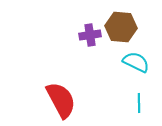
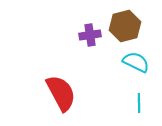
brown hexagon: moved 4 px right, 1 px up; rotated 20 degrees counterclockwise
red semicircle: moved 7 px up
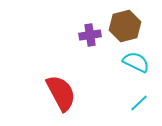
cyan line: rotated 48 degrees clockwise
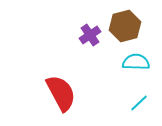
purple cross: rotated 25 degrees counterclockwise
cyan semicircle: rotated 24 degrees counterclockwise
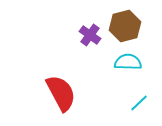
purple cross: rotated 20 degrees counterclockwise
cyan semicircle: moved 8 px left
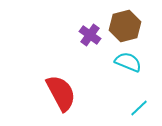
cyan semicircle: rotated 20 degrees clockwise
cyan line: moved 5 px down
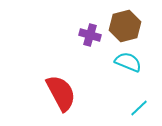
purple cross: rotated 20 degrees counterclockwise
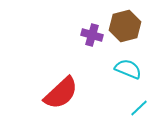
purple cross: moved 2 px right
cyan semicircle: moved 7 px down
red semicircle: rotated 75 degrees clockwise
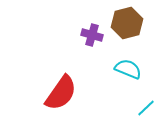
brown hexagon: moved 2 px right, 3 px up
red semicircle: rotated 12 degrees counterclockwise
cyan line: moved 7 px right
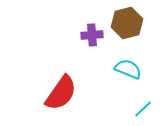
purple cross: rotated 20 degrees counterclockwise
cyan line: moved 3 px left, 1 px down
